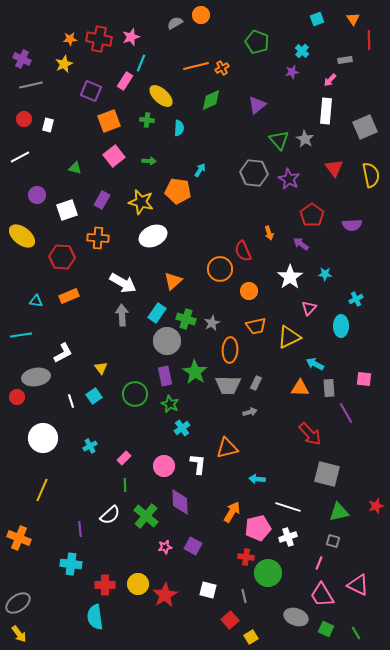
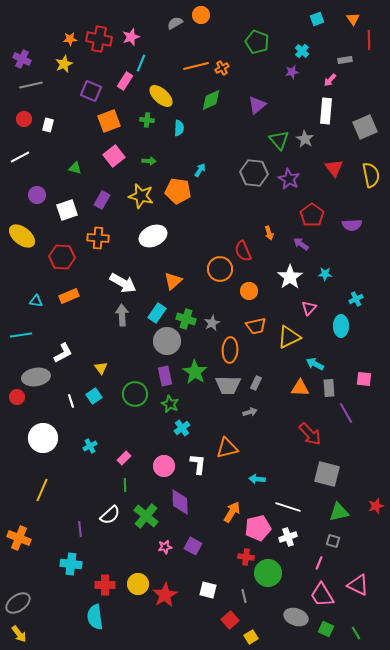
yellow star at (141, 202): moved 6 px up
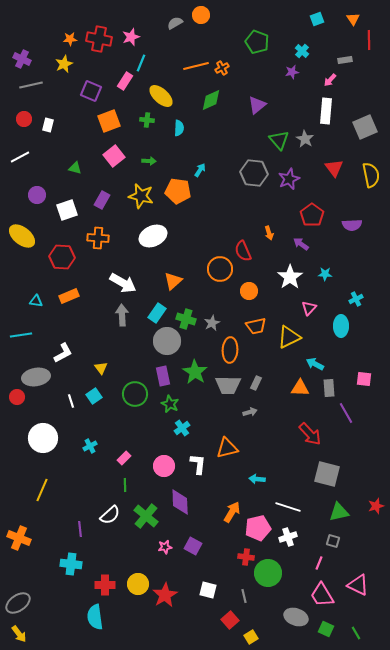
purple star at (289, 179): rotated 20 degrees clockwise
purple rectangle at (165, 376): moved 2 px left
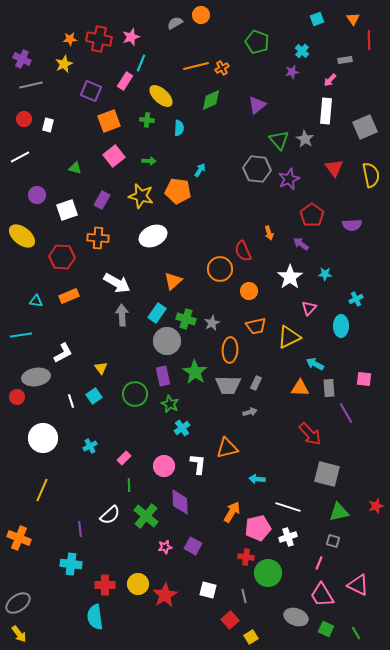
gray hexagon at (254, 173): moved 3 px right, 4 px up
white arrow at (123, 283): moved 6 px left
green line at (125, 485): moved 4 px right
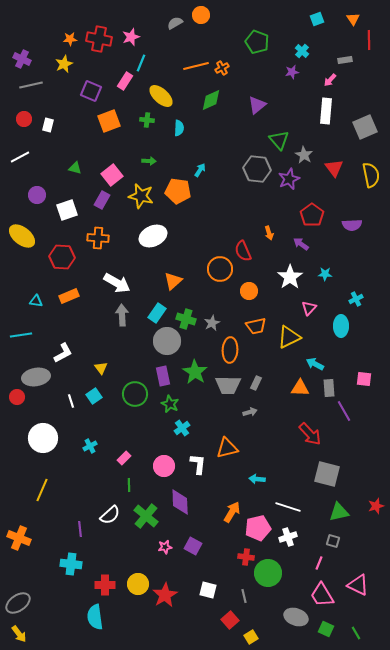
gray star at (305, 139): moved 1 px left, 16 px down
pink square at (114, 156): moved 2 px left, 19 px down
purple line at (346, 413): moved 2 px left, 2 px up
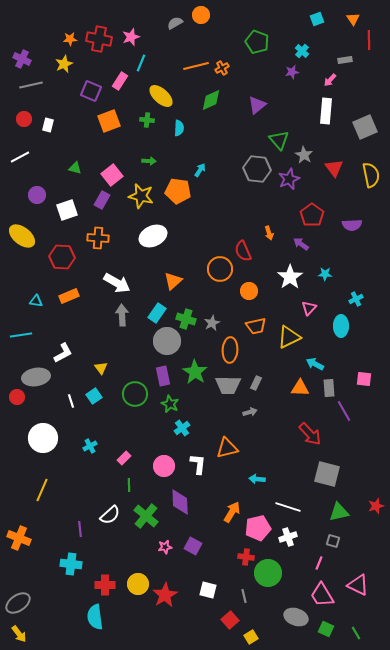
pink rectangle at (125, 81): moved 5 px left
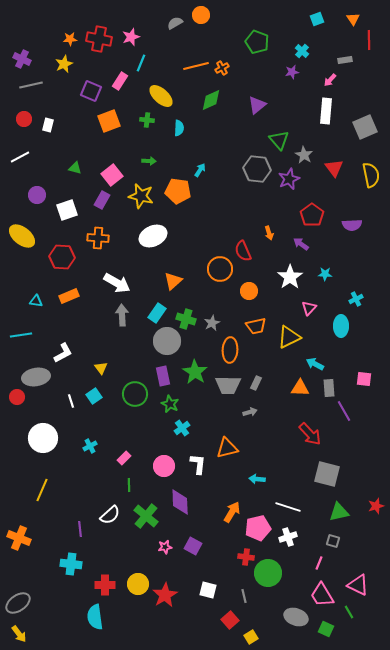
green line at (356, 633): moved 7 px left, 21 px up
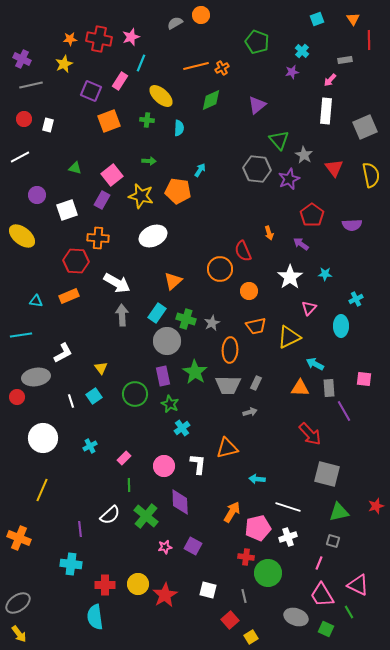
red hexagon at (62, 257): moved 14 px right, 4 px down
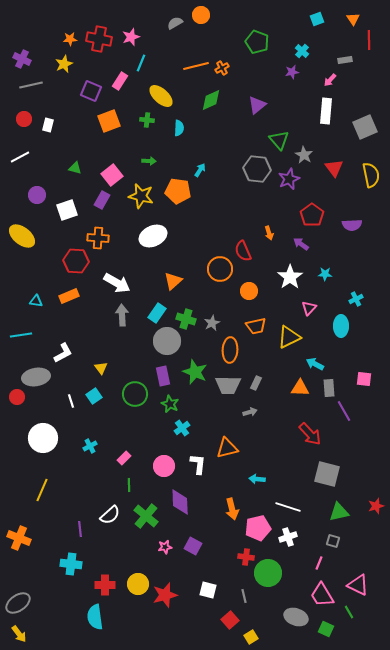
green star at (195, 372): rotated 10 degrees counterclockwise
orange arrow at (232, 512): moved 3 px up; rotated 135 degrees clockwise
red star at (165, 595): rotated 15 degrees clockwise
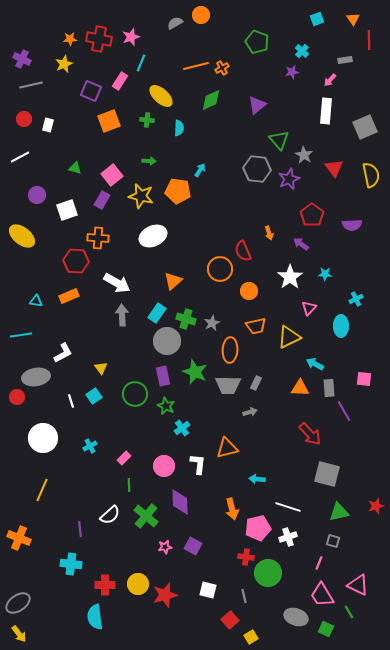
green star at (170, 404): moved 4 px left, 2 px down
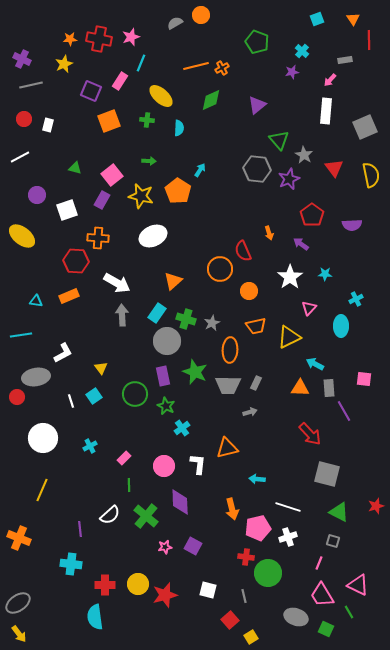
orange pentagon at (178, 191): rotated 25 degrees clockwise
green triangle at (339, 512): rotated 40 degrees clockwise
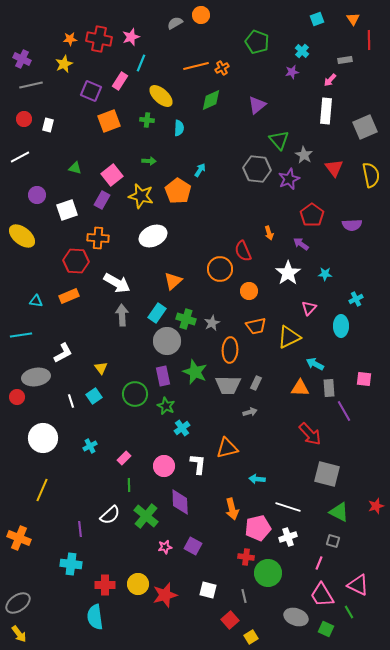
white star at (290, 277): moved 2 px left, 4 px up
